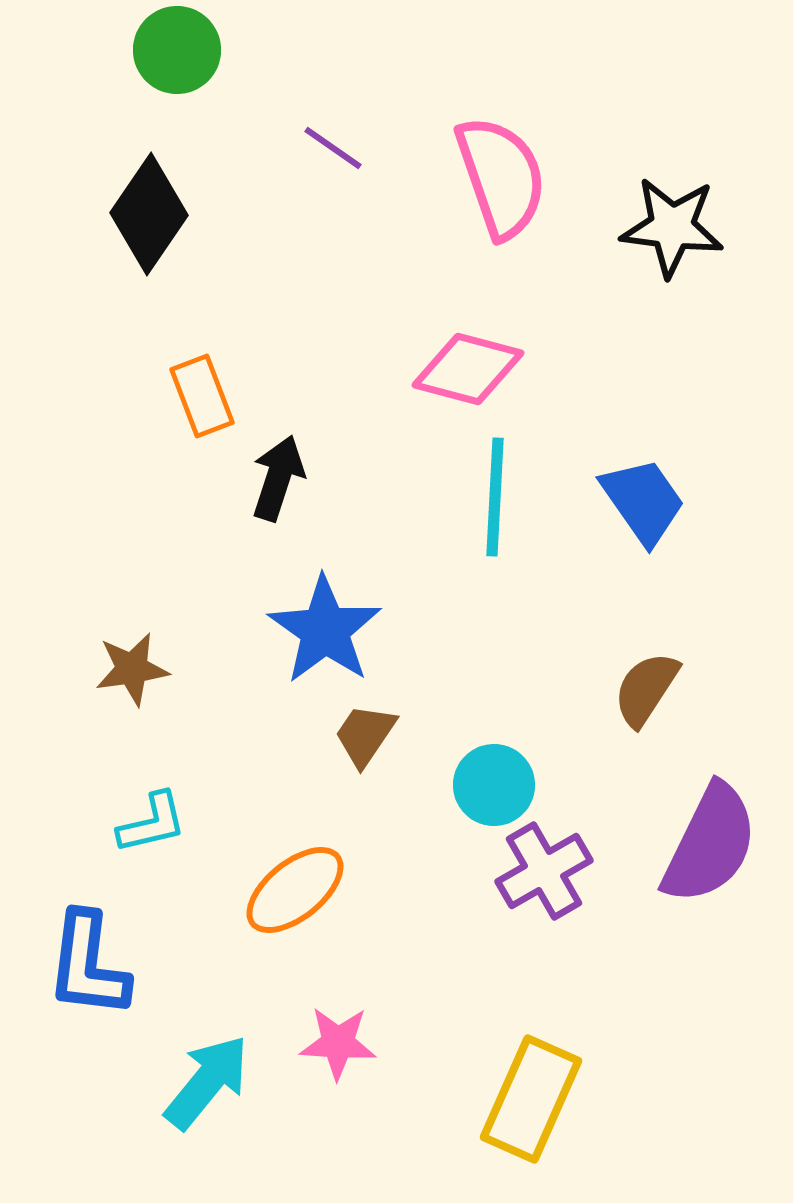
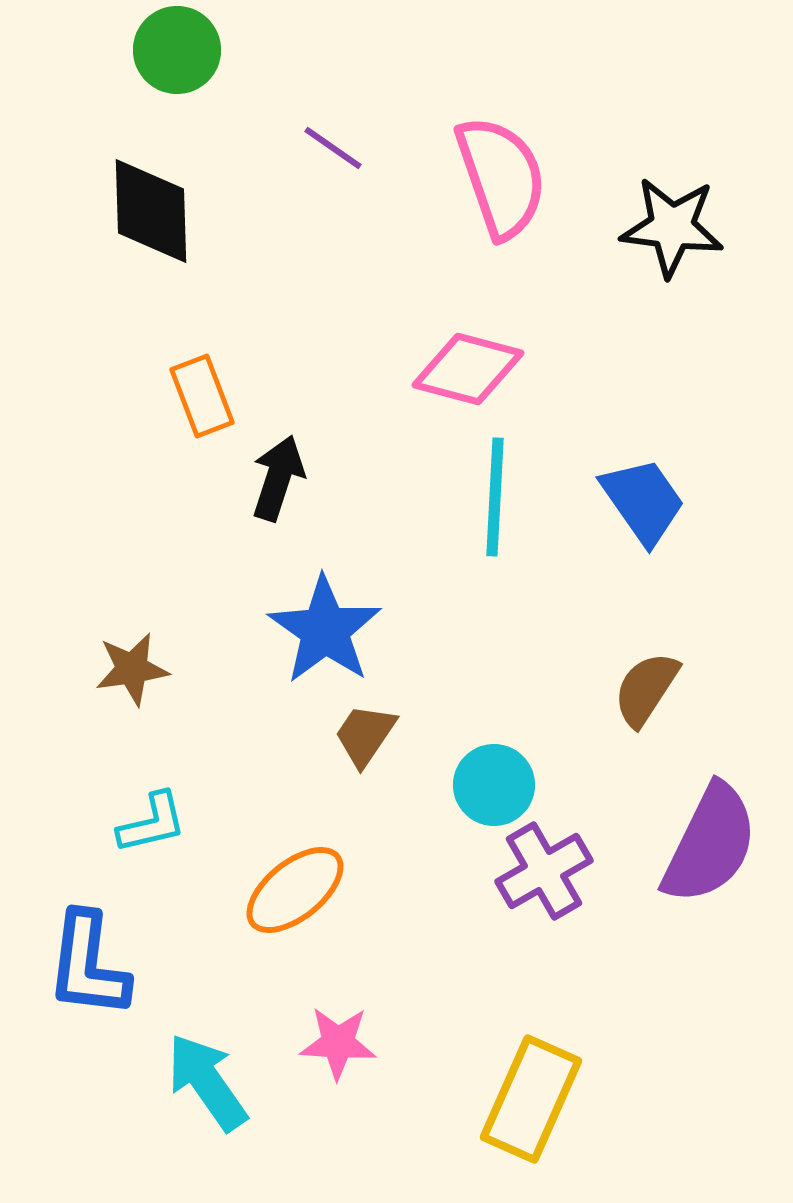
black diamond: moved 2 px right, 3 px up; rotated 36 degrees counterclockwise
cyan arrow: rotated 74 degrees counterclockwise
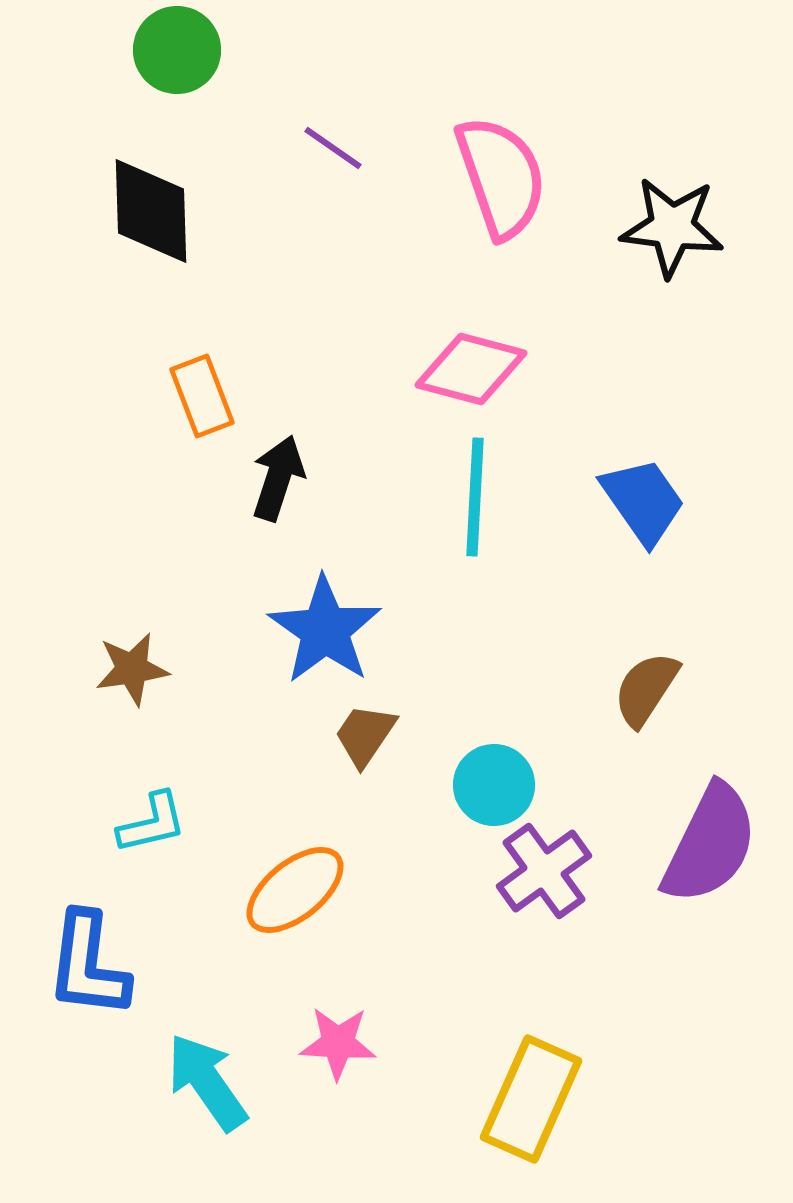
pink diamond: moved 3 px right
cyan line: moved 20 px left
purple cross: rotated 6 degrees counterclockwise
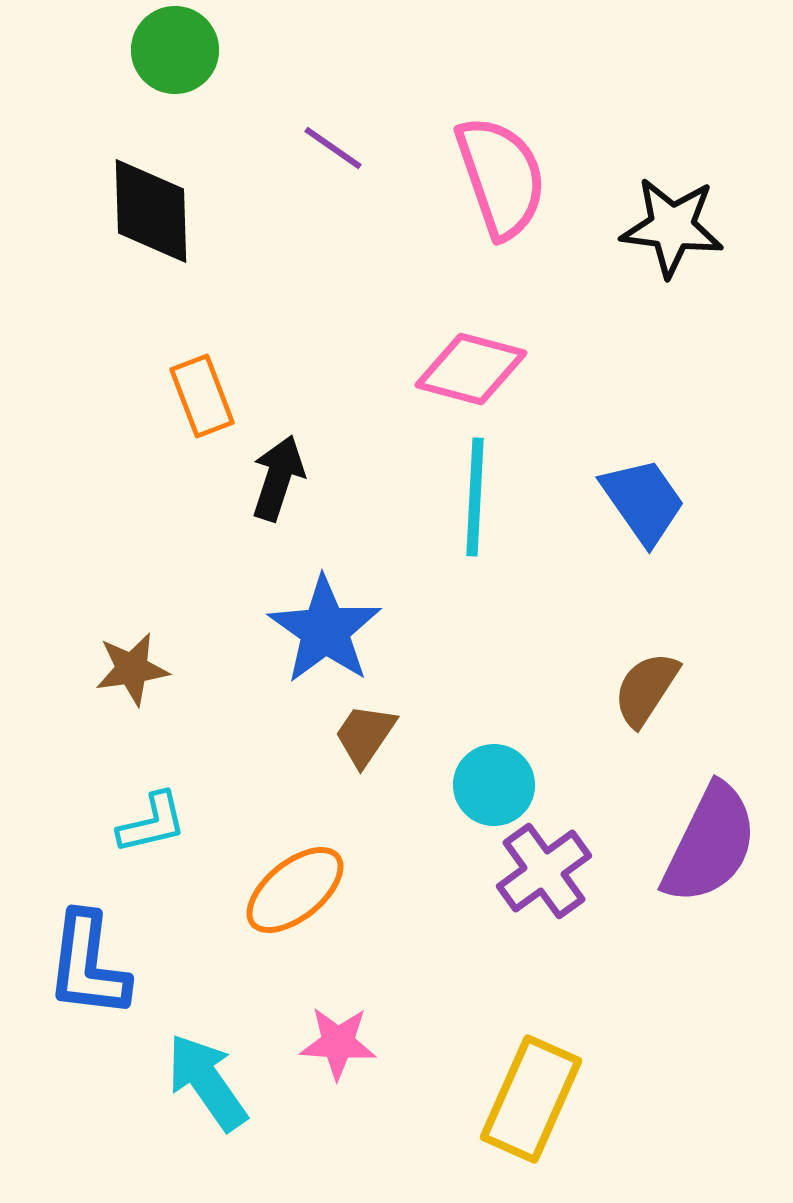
green circle: moved 2 px left
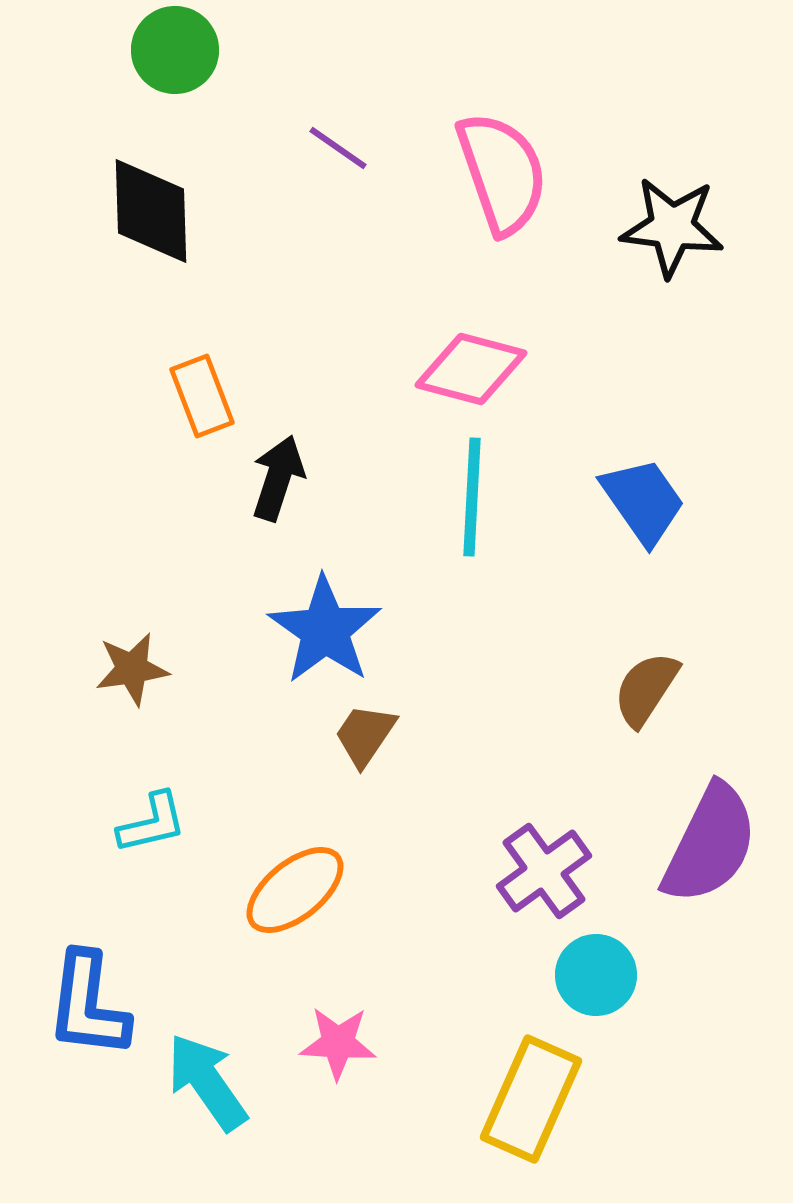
purple line: moved 5 px right
pink semicircle: moved 1 px right, 4 px up
cyan line: moved 3 px left
cyan circle: moved 102 px right, 190 px down
blue L-shape: moved 40 px down
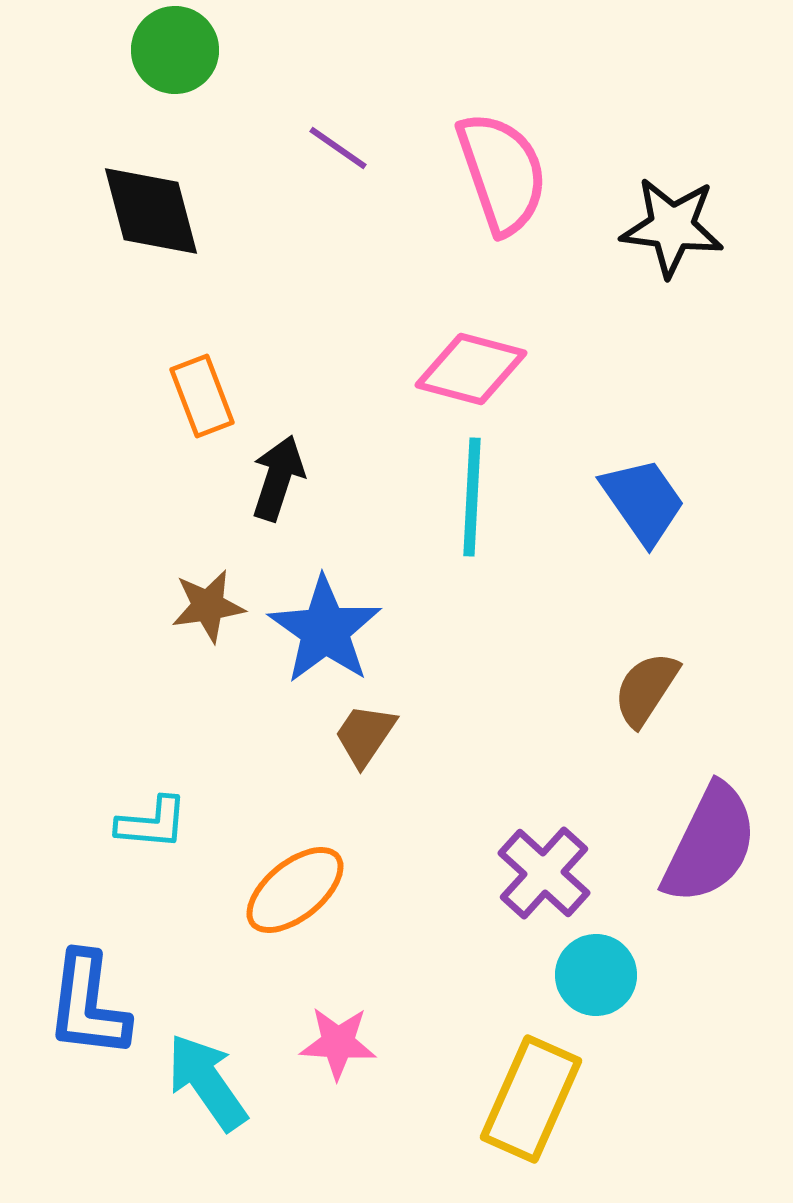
black diamond: rotated 13 degrees counterclockwise
brown star: moved 76 px right, 63 px up
cyan L-shape: rotated 18 degrees clockwise
purple cross: moved 2 px down; rotated 12 degrees counterclockwise
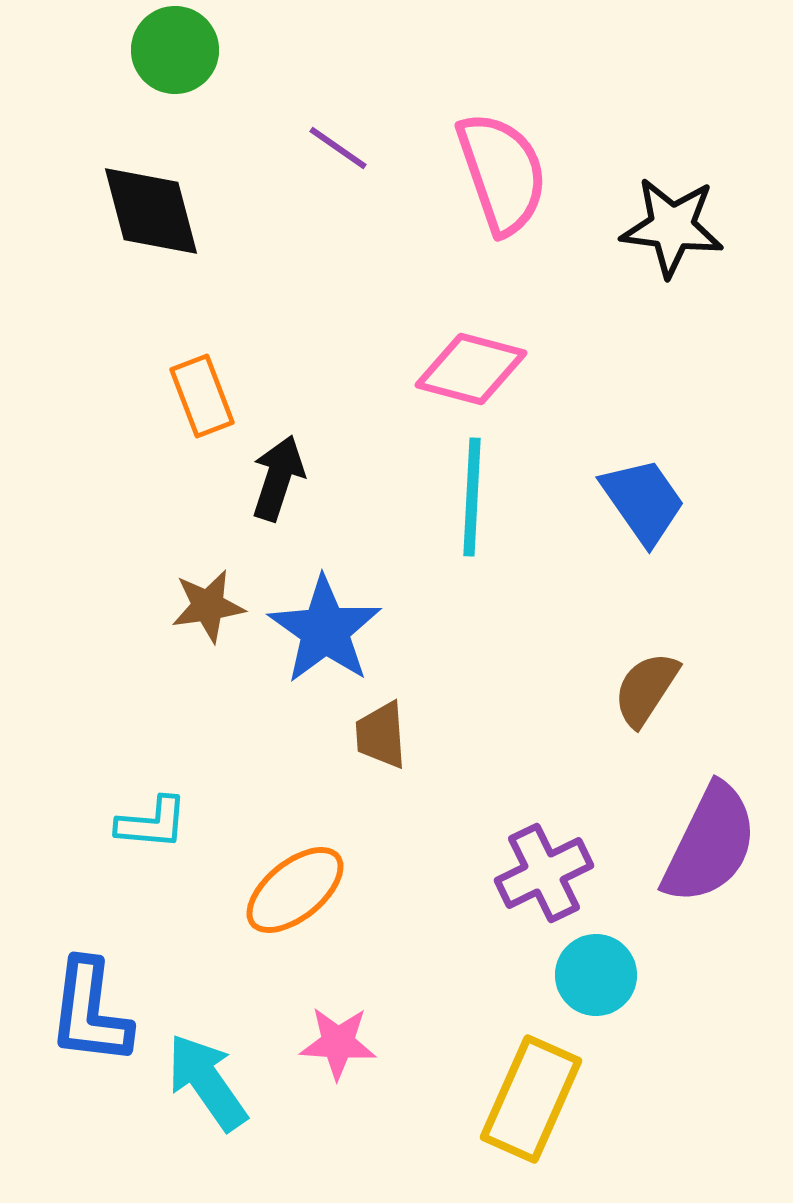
brown trapezoid: moved 16 px right; rotated 38 degrees counterclockwise
purple cross: rotated 22 degrees clockwise
blue L-shape: moved 2 px right, 7 px down
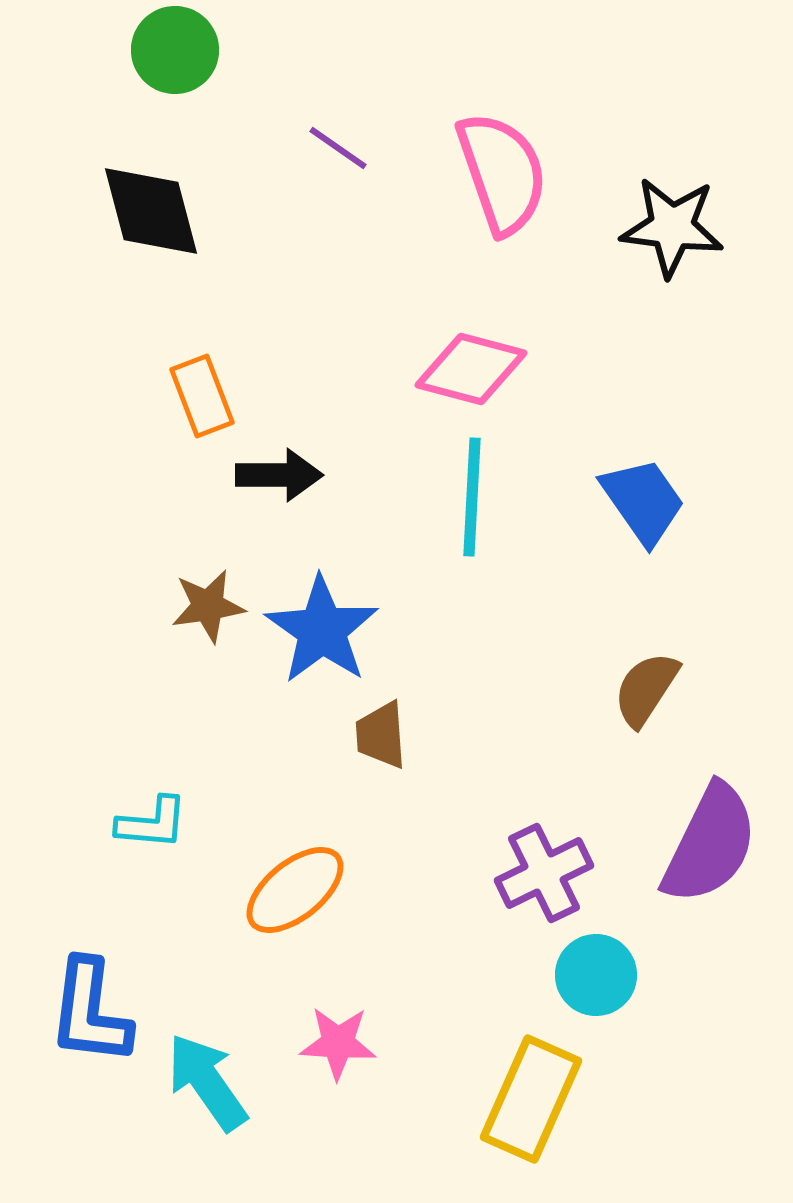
black arrow: moved 1 px right, 3 px up; rotated 72 degrees clockwise
blue star: moved 3 px left
